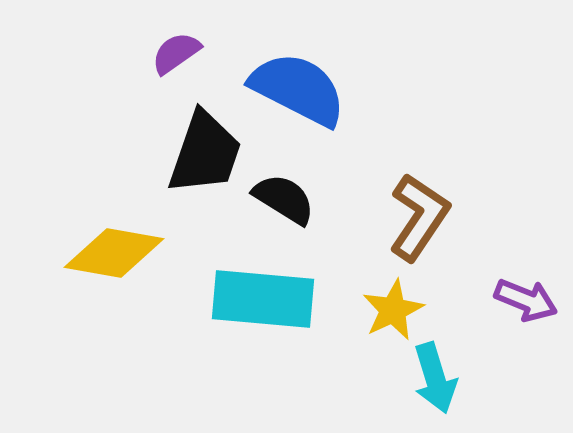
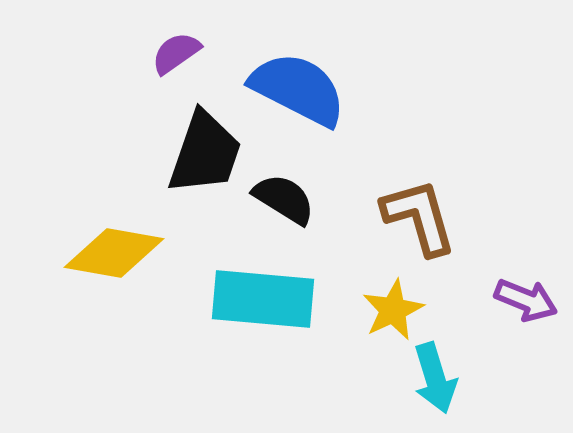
brown L-shape: rotated 50 degrees counterclockwise
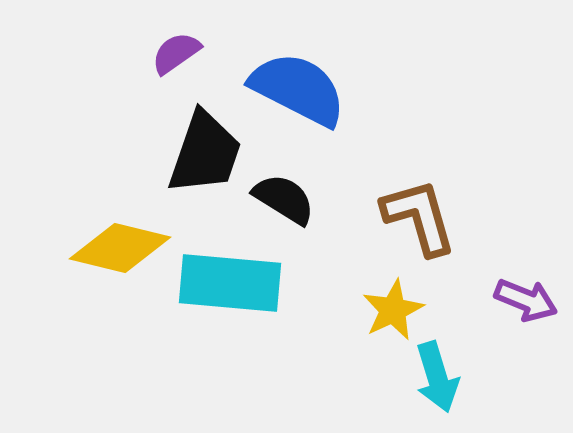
yellow diamond: moved 6 px right, 5 px up; rotated 4 degrees clockwise
cyan rectangle: moved 33 px left, 16 px up
cyan arrow: moved 2 px right, 1 px up
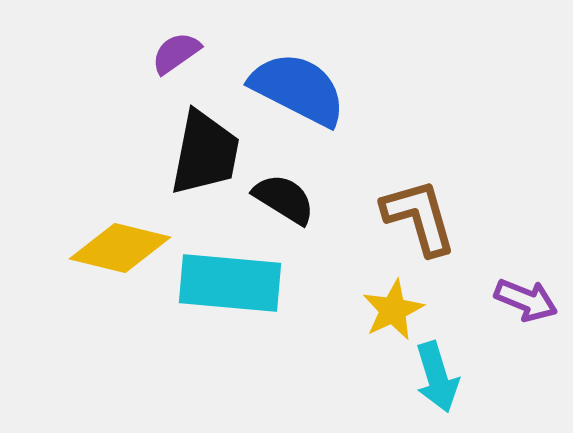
black trapezoid: rotated 8 degrees counterclockwise
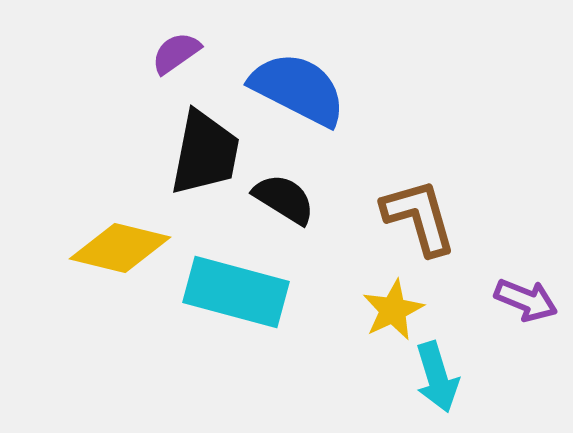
cyan rectangle: moved 6 px right, 9 px down; rotated 10 degrees clockwise
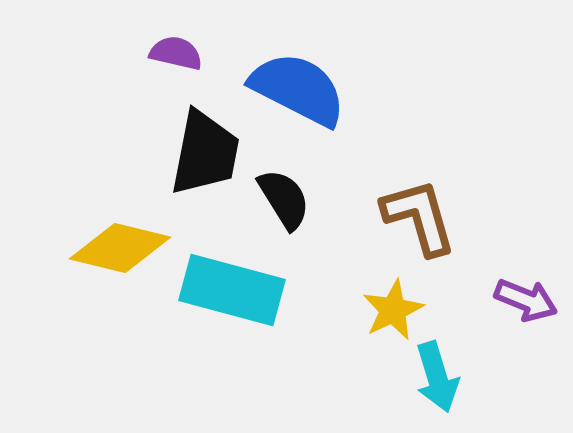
purple semicircle: rotated 48 degrees clockwise
black semicircle: rotated 26 degrees clockwise
cyan rectangle: moved 4 px left, 2 px up
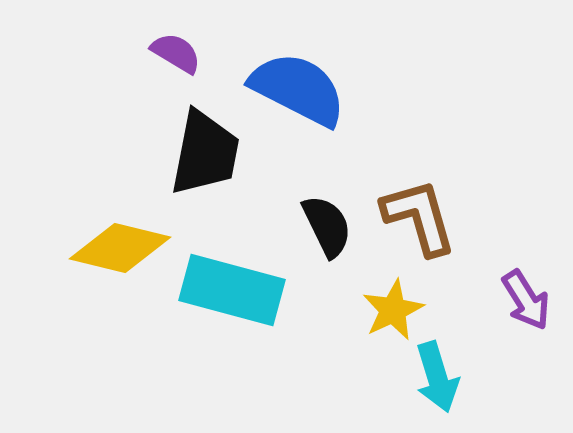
purple semicircle: rotated 18 degrees clockwise
black semicircle: moved 43 px right, 27 px down; rotated 6 degrees clockwise
purple arrow: rotated 36 degrees clockwise
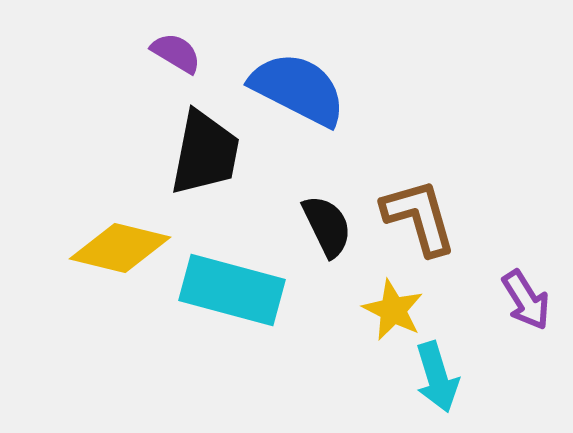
yellow star: rotated 20 degrees counterclockwise
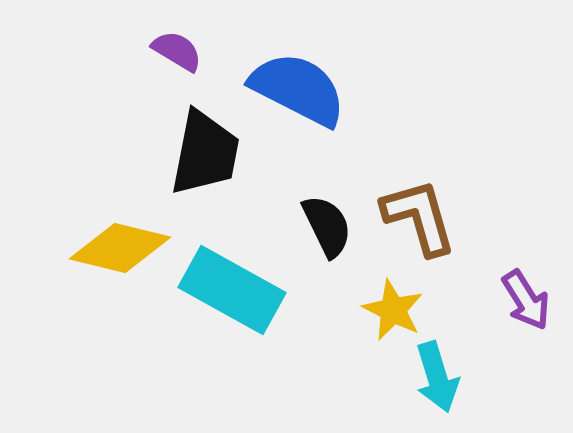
purple semicircle: moved 1 px right, 2 px up
cyan rectangle: rotated 14 degrees clockwise
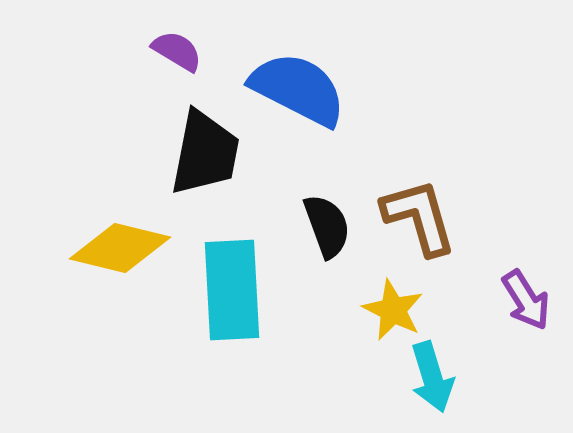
black semicircle: rotated 6 degrees clockwise
cyan rectangle: rotated 58 degrees clockwise
cyan arrow: moved 5 px left
